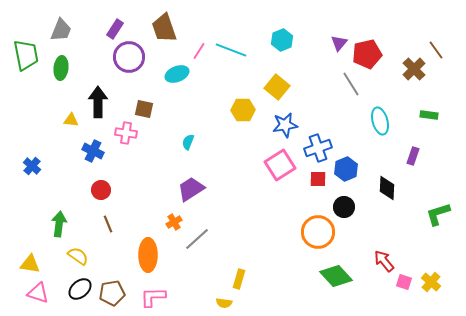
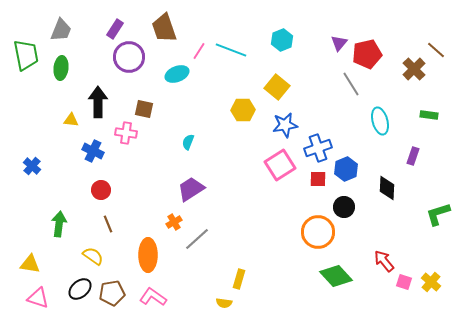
brown line at (436, 50): rotated 12 degrees counterclockwise
yellow semicircle at (78, 256): moved 15 px right
pink triangle at (38, 293): moved 5 px down
pink L-shape at (153, 297): rotated 36 degrees clockwise
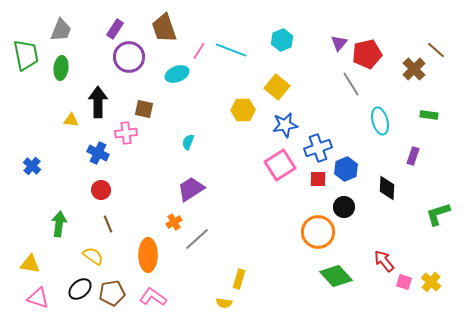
pink cross at (126, 133): rotated 15 degrees counterclockwise
blue cross at (93, 151): moved 5 px right, 2 px down
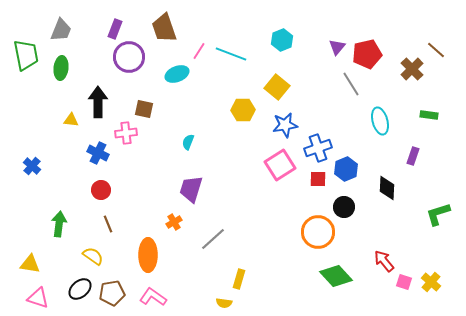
purple rectangle at (115, 29): rotated 12 degrees counterclockwise
purple triangle at (339, 43): moved 2 px left, 4 px down
cyan line at (231, 50): moved 4 px down
brown cross at (414, 69): moved 2 px left
purple trapezoid at (191, 189): rotated 40 degrees counterclockwise
gray line at (197, 239): moved 16 px right
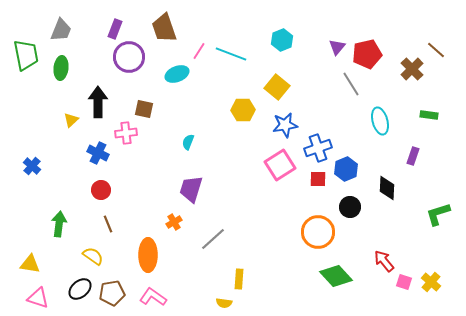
yellow triangle at (71, 120): rotated 49 degrees counterclockwise
black circle at (344, 207): moved 6 px right
yellow rectangle at (239, 279): rotated 12 degrees counterclockwise
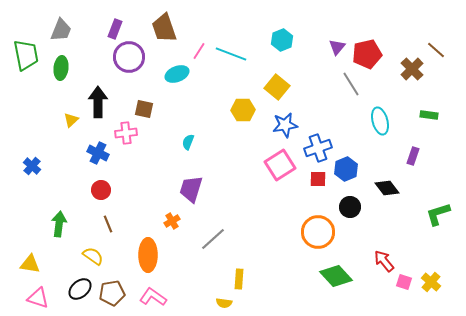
black diamond at (387, 188): rotated 40 degrees counterclockwise
orange cross at (174, 222): moved 2 px left, 1 px up
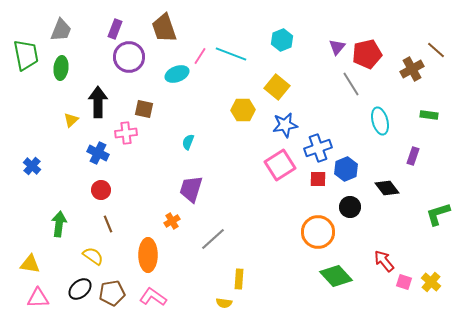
pink line at (199, 51): moved 1 px right, 5 px down
brown cross at (412, 69): rotated 15 degrees clockwise
pink triangle at (38, 298): rotated 20 degrees counterclockwise
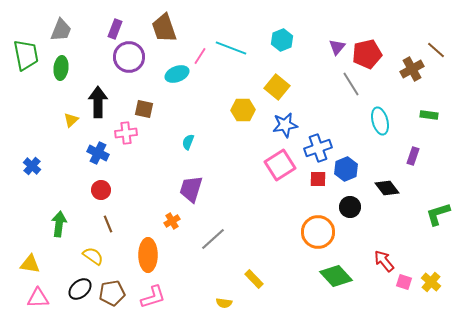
cyan line at (231, 54): moved 6 px up
yellow rectangle at (239, 279): moved 15 px right; rotated 48 degrees counterclockwise
pink L-shape at (153, 297): rotated 128 degrees clockwise
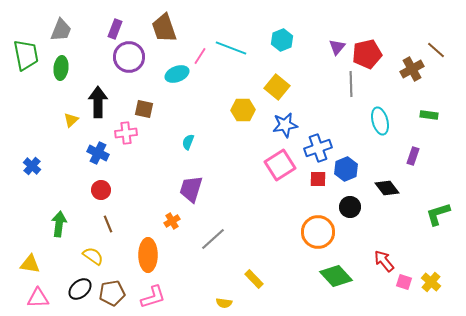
gray line at (351, 84): rotated 30 degrees clockwise
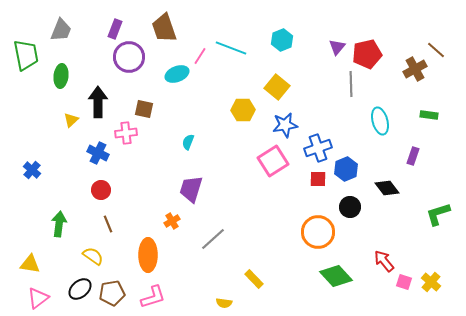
green ellipse at (61, 68): moved 8 px down
brown cross at (412, 69): moved 3 px right
pink square at (280, 165): moved 7 px left, 4 px up
blue cross at (32, 166): moved 4 px down
pink triangle at (38, 298): rotated 35 degrees counterclockwise
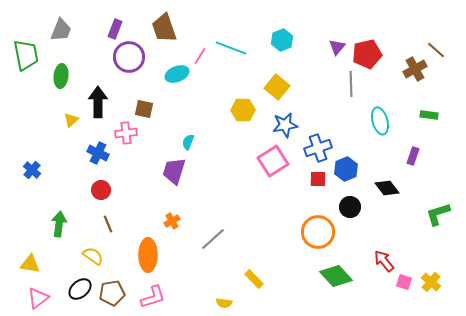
purple trapezoid at (191, 189): moved 17 px left, 18 px up
